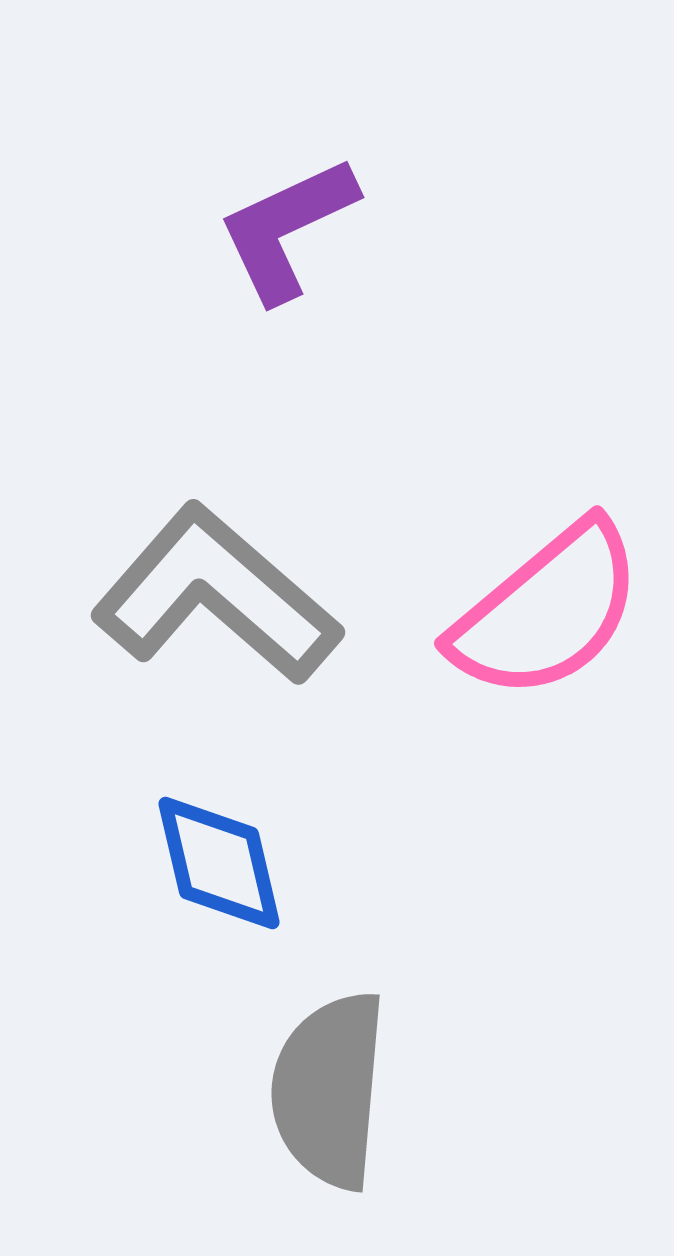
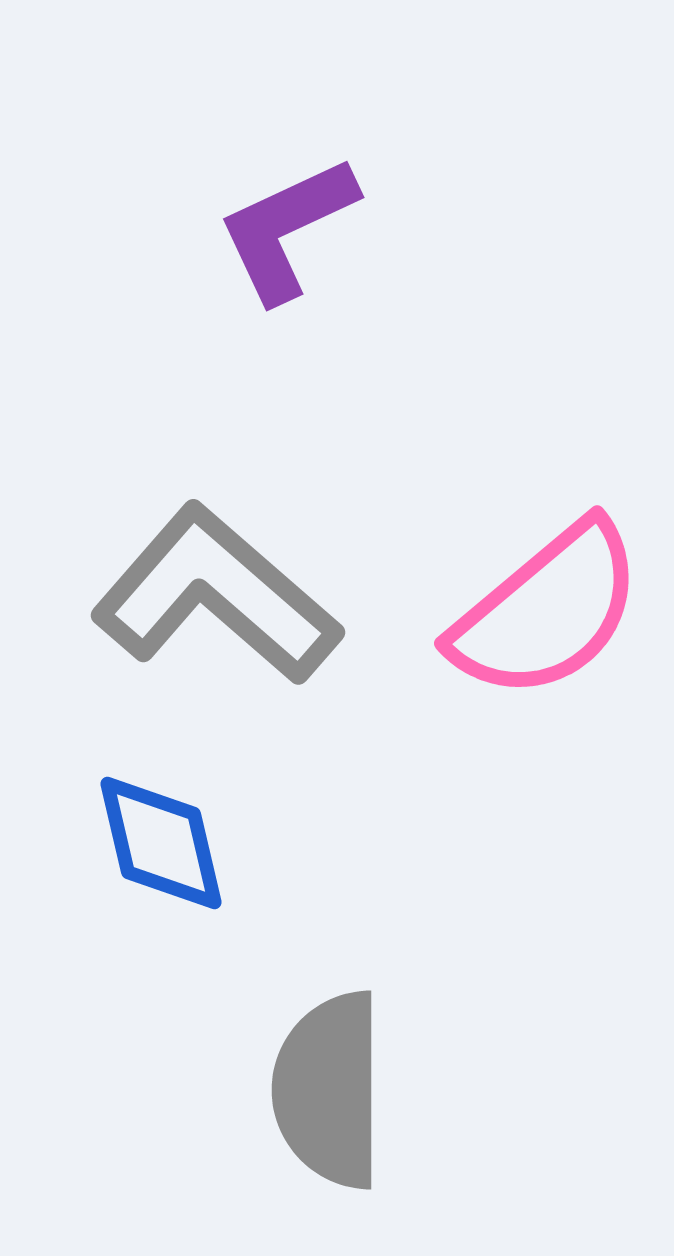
blue diamond: moved 58 px left, 20 px up
gray semicircle: rotated 5 degrees counterclockwise
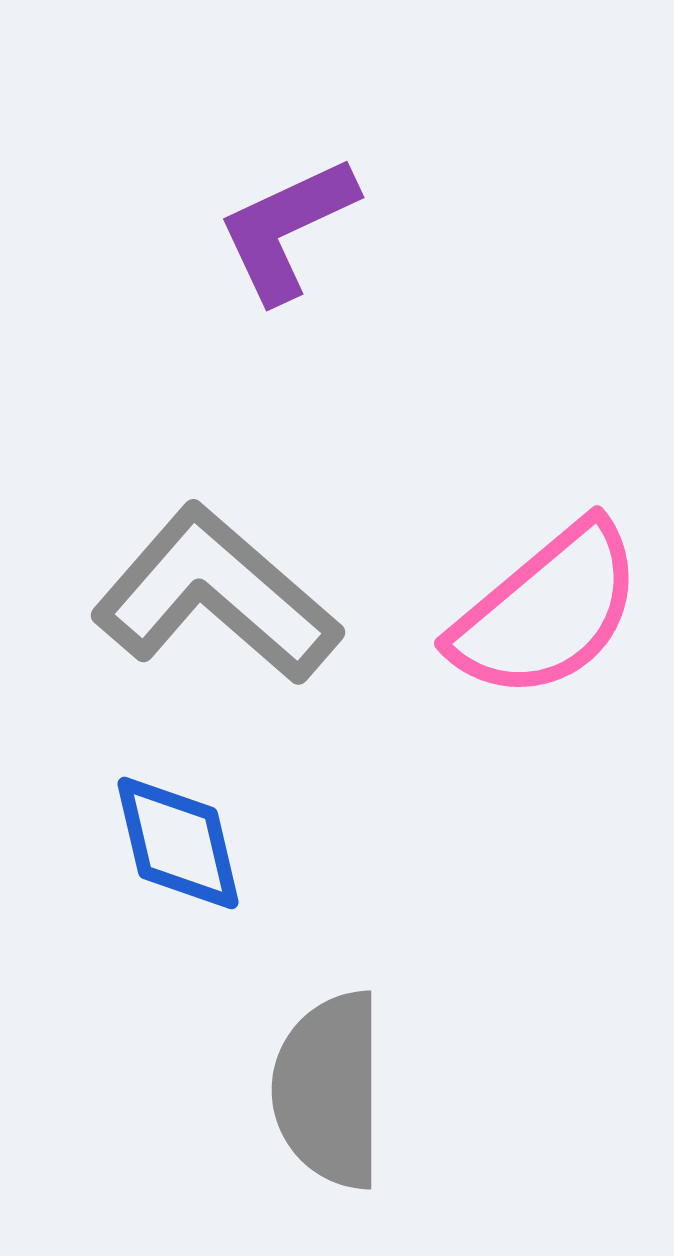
blue diamond: moved 17 px right
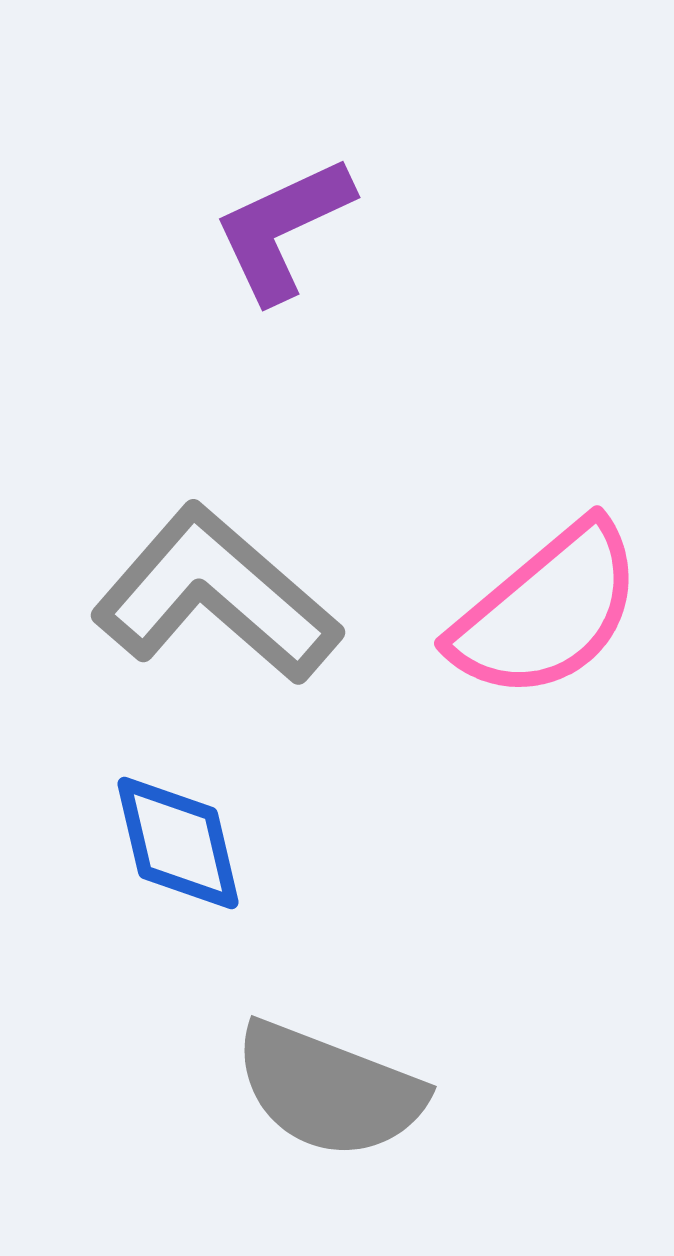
purple L-shape: moved 4 px left
gray semicircle: rotated 69 degrees counterclockwise
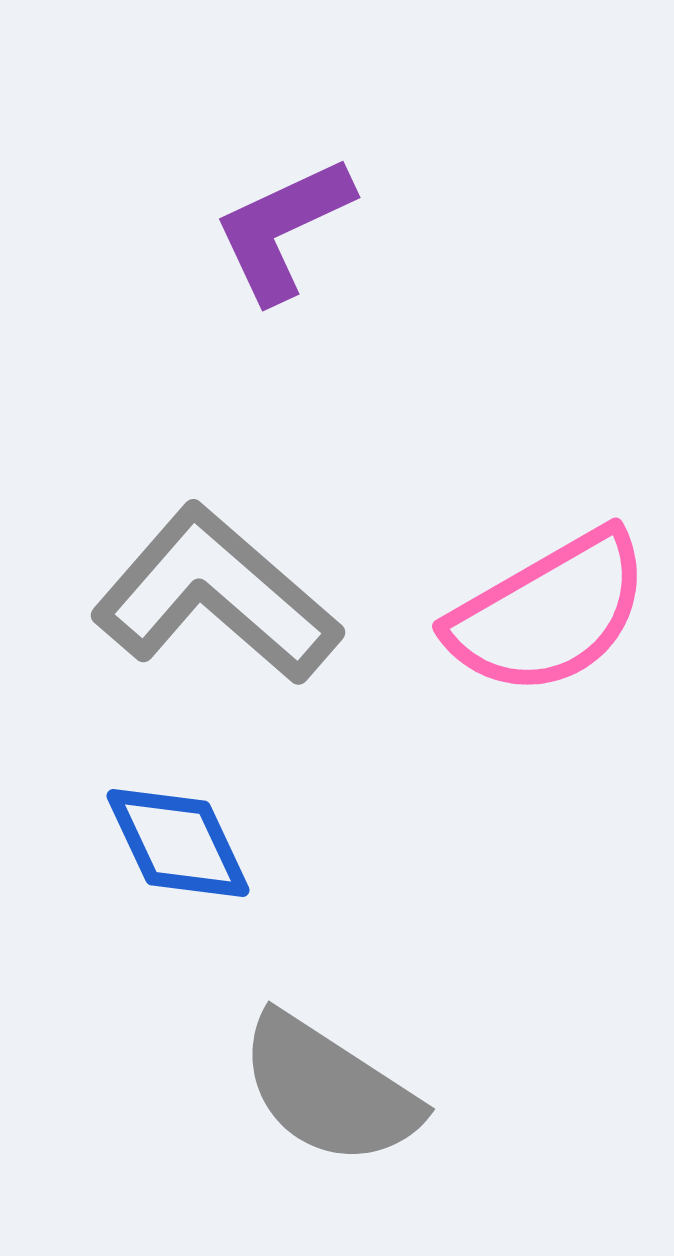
pink semicircle: moved 2 px right, 2 px down; rotated 10 degrees clockwise
blue diamond: rotated 12 degrees counterclockwise
gray semicircle: rotated 12 degrees clockwise
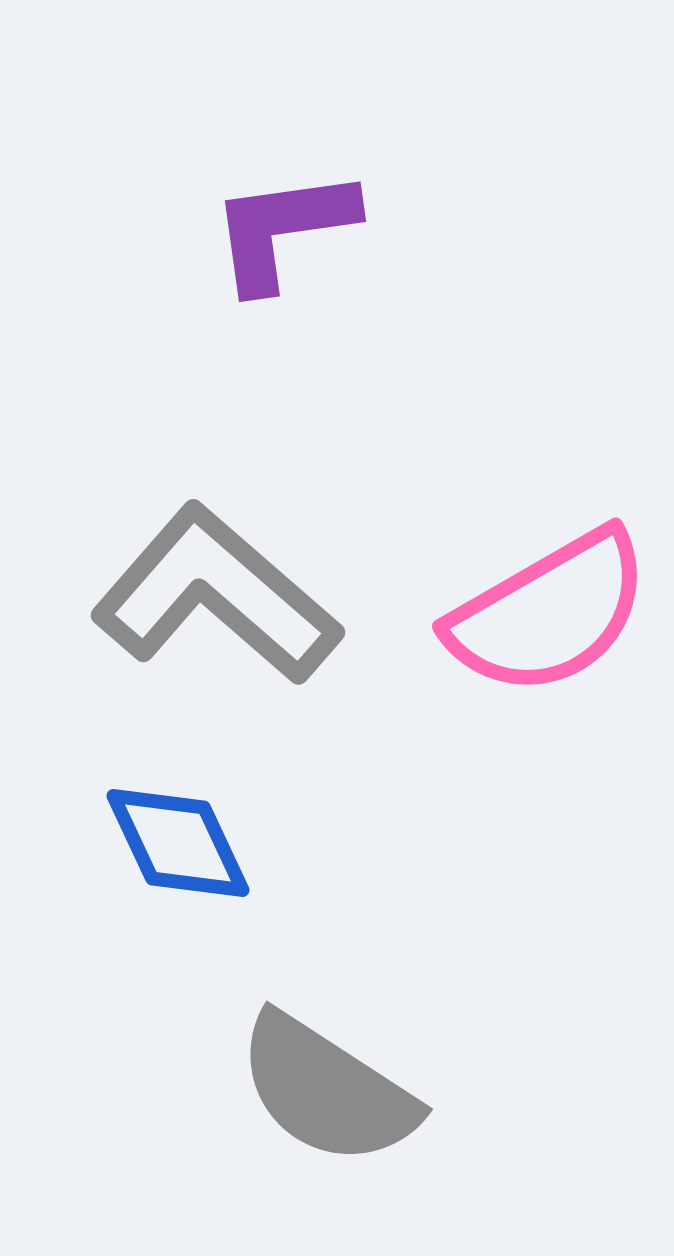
purple L-shape: rotated 17 degrees clockwise
gray semicircle: moved 2 px left
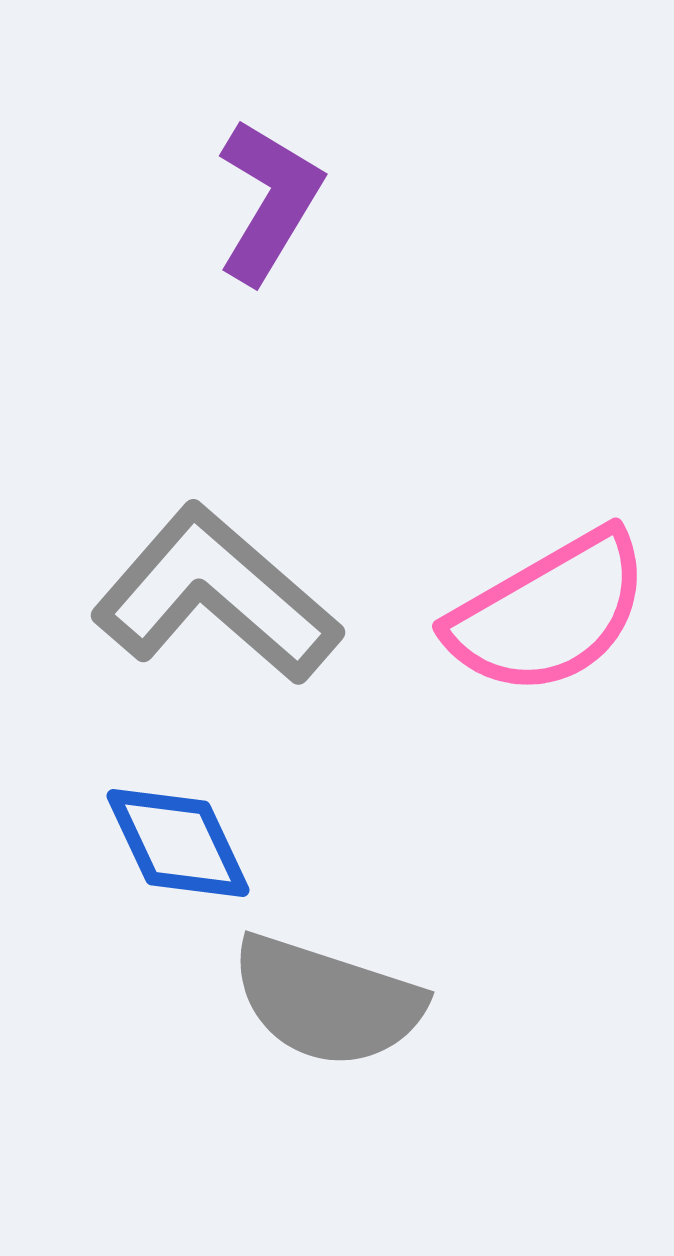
purple L-shape: moved 14 px left, 28 px up; rotated 129 degrees clockwise
gray semicircle: moved 89 px up; rotated 15 degrees counterclockwise
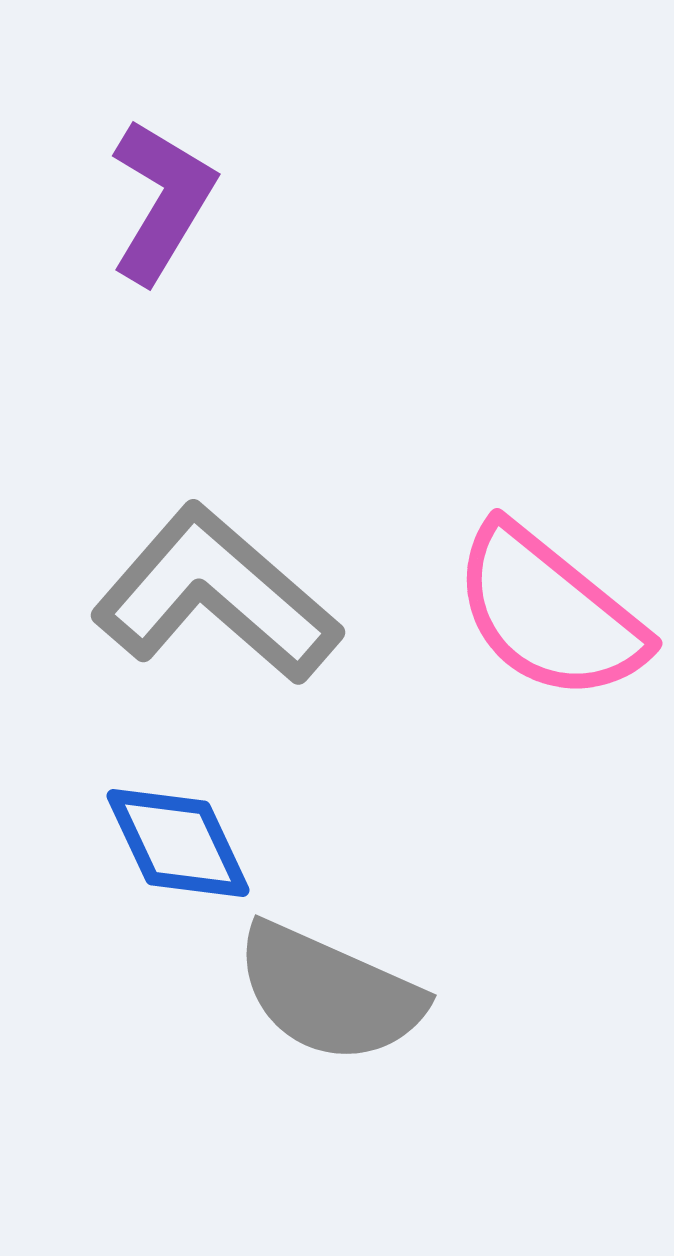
purple L-shape: moved 107 px left
pink semicircle: rotated 69 degrees clockwise
gray semicircle: moved 2 px right, 8 px up; rotated 6 degrees clockwise
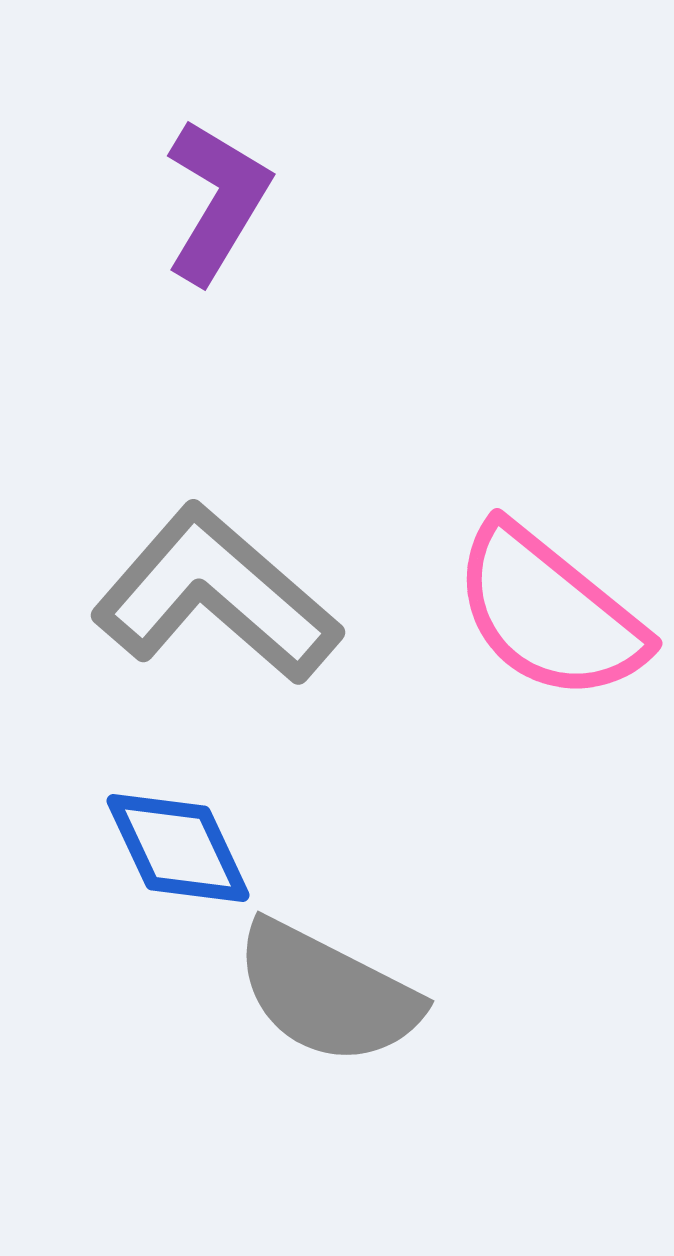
purple L-shape: moved 55 px right
blue diamond: moved 5 px down
gray semicircle: moved 2 px left; rotated 3 degrees clockwise
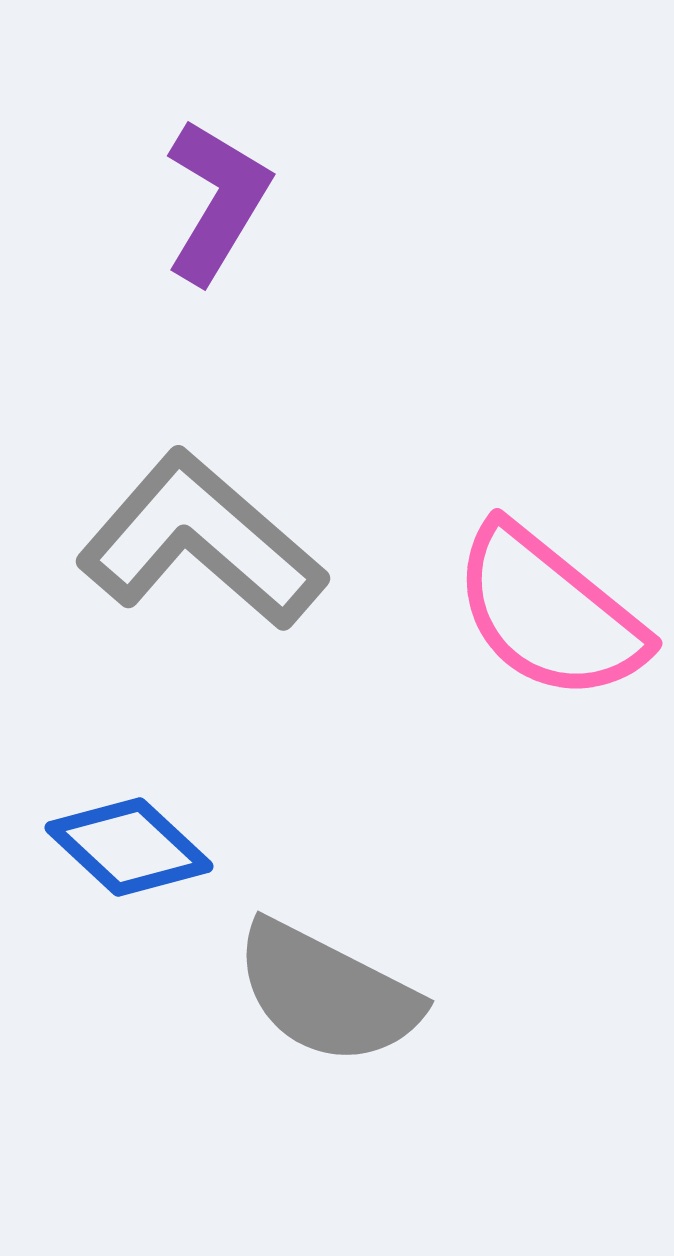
gray L-shape: moved 15 px left, 54 px up
blue diamond: moved 49 px left, 1 px up; rotated 22 degrees counterclockwise
